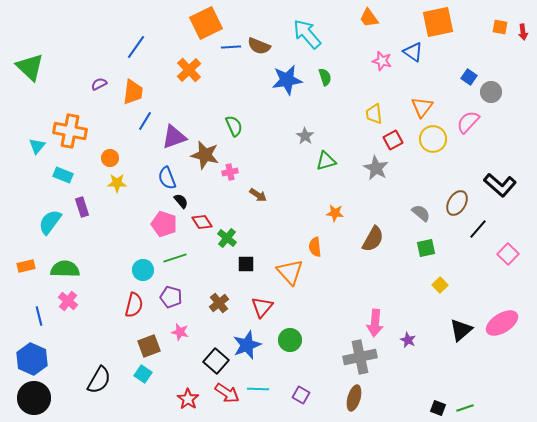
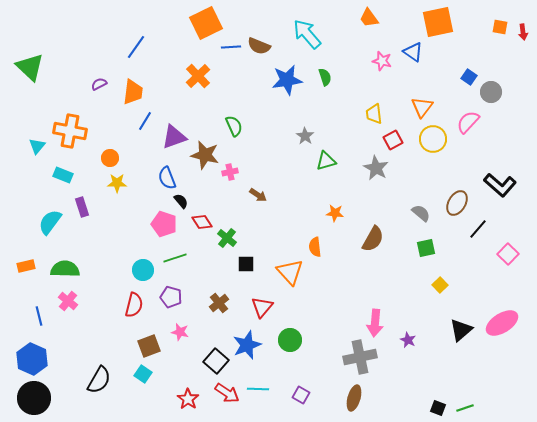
orange cross at (189, 70): moved 9 px right, 6 px down
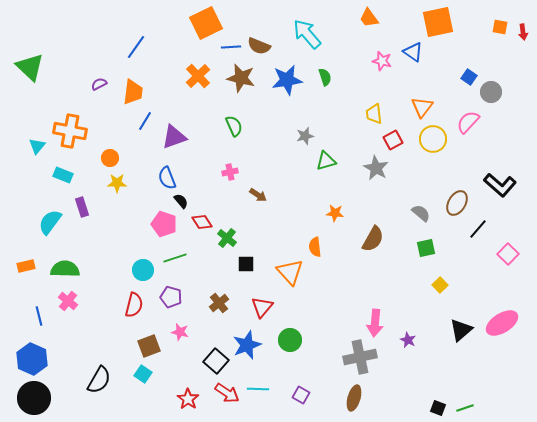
gray star at (305, 136): rotated 24 degrees clockwise
brown star at (205, 155): moved 36 px right, 77 px up
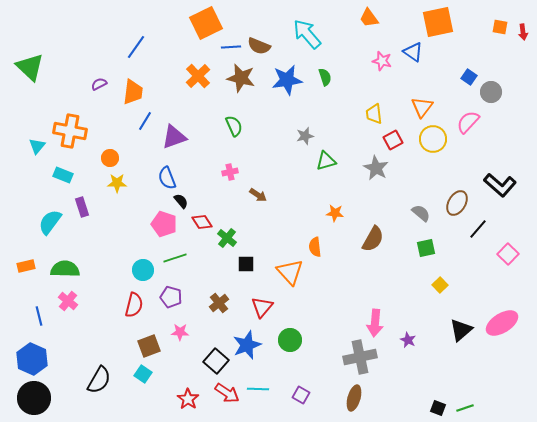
pink star at (180, 332): rotated 12 degrees counterclockwise
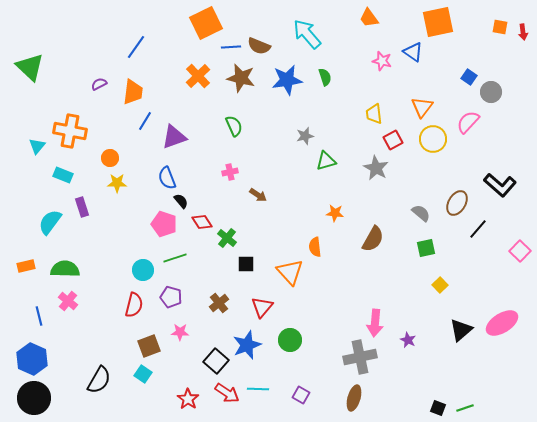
pink square at (508, 254): moved 12 px right, 3 px up
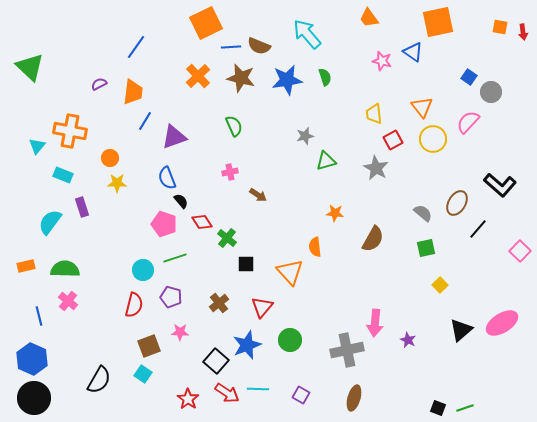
orange triangle at (422, 107): rotated 15 degrees counterclockwise
gray semicircle at (421, 213): moved 2 px right
gray cross at (360, 357): moved 13 px left, 7 px up
